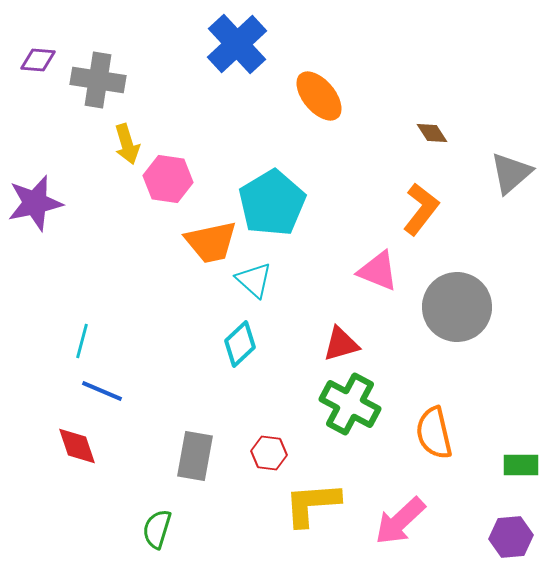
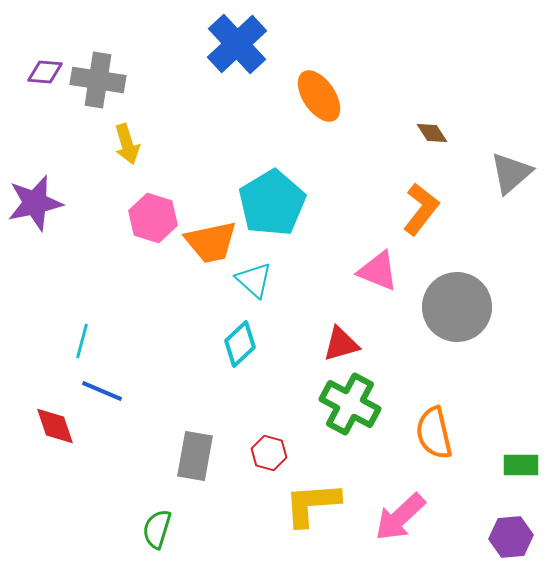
purple diamond: moved 7 px right, 12 px down
orange ellipse: rotated 6 degrees clockwise
pink hexagon: moved 15 px left, 39 px down; rotated 9 degrees clockwise
red diamond: moved 22 px left, 20 px up
red hexagon: rotated 8 degrees clockwise
pink arrow: moved 4 px up
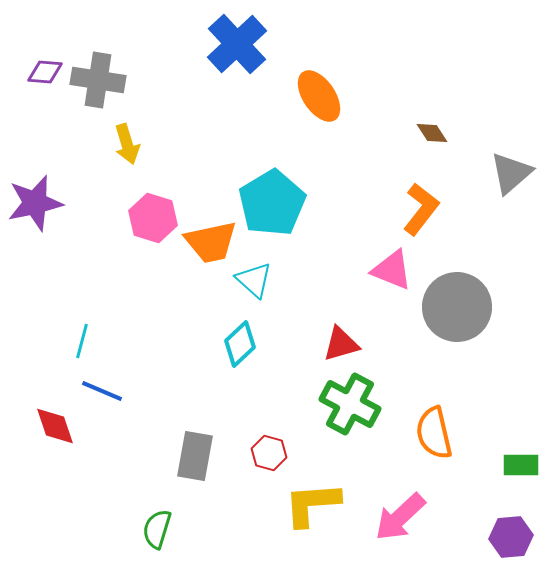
pink triangle: moved 14 px right, 1 px up
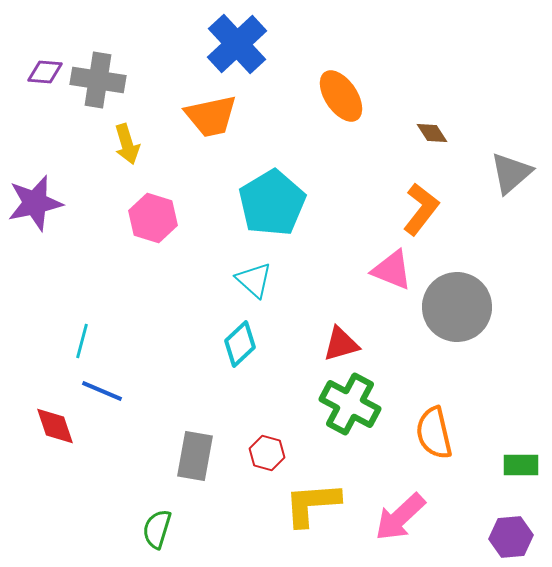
orange ellipse: moved 22 px right
orange trapezoid: moved 126 px up
red hexagon: moved 2 px left
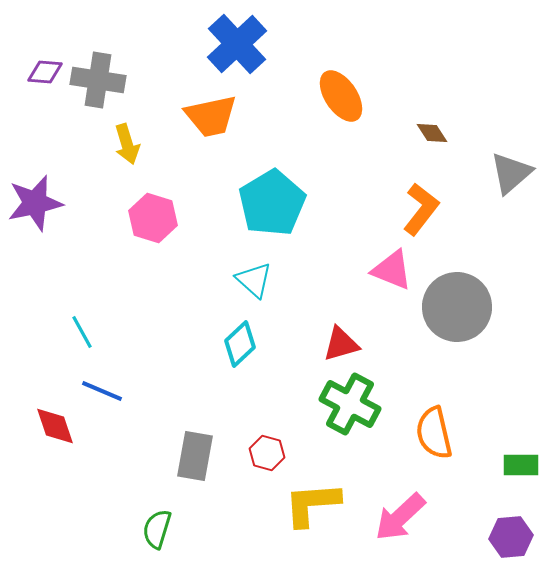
cyan line: moved 9 px up; rotated 44 degrees counterclockwise
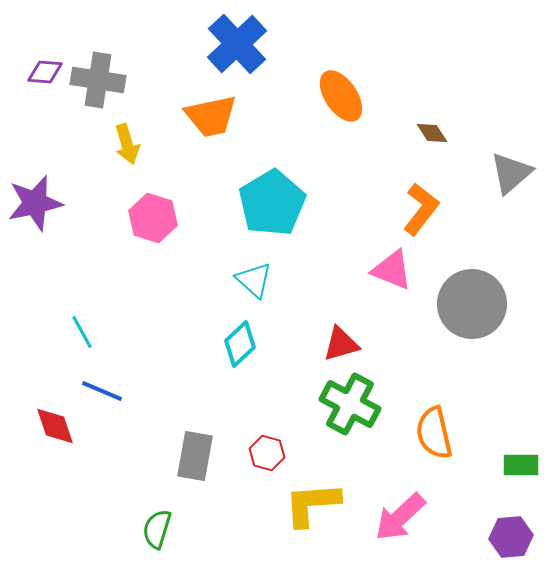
gray circle: moved 15 px right, 3 px up
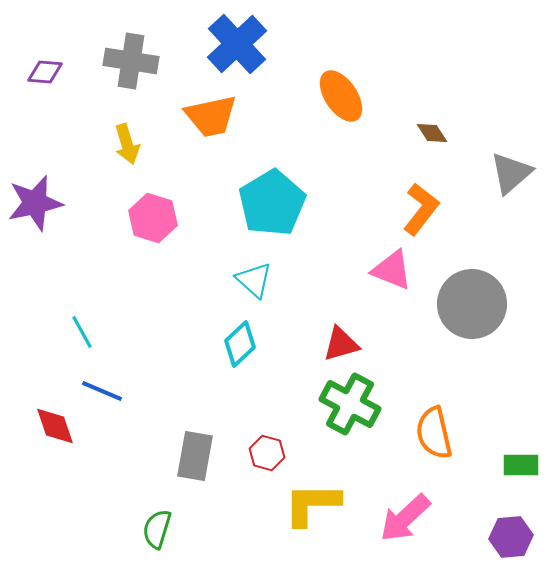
gray cross: moved 33 px right, 19 px up
yellow L-shape: rotated 4 degrees clockwise
pink arrow: moved 5 px right, 1 px down
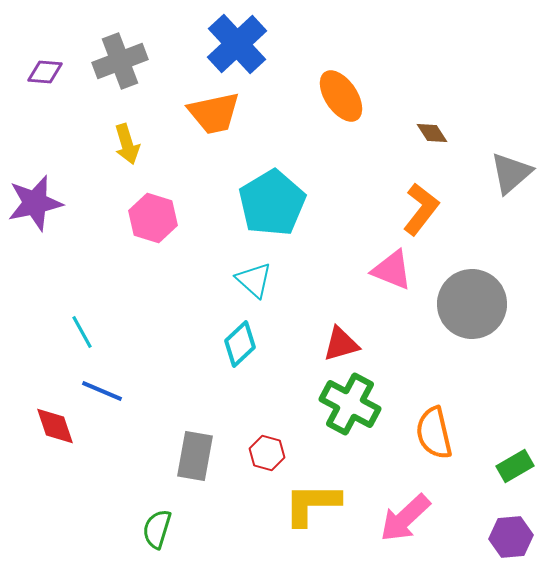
gray cross: moved 11 px left; rotated 30 degrees counterclockwise
orange trapezoid: moved 3 px right, 3 px up
green rectangle: moved 6 px left, 1 px down; rotated 30 degrees counterclockwise
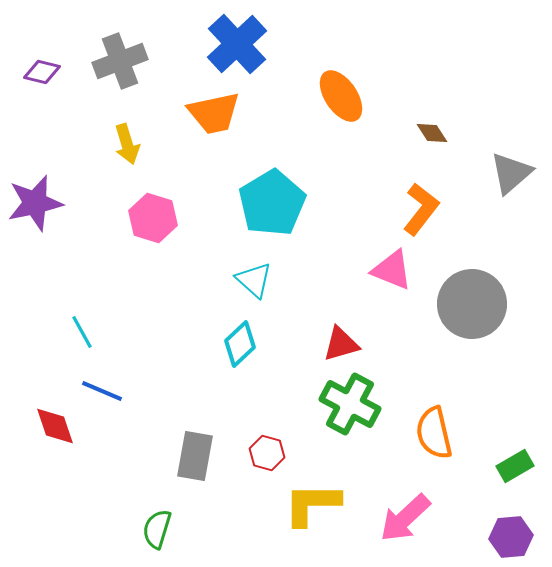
purple diamond: moved 3 px left; rotated 9 degrees clockwise
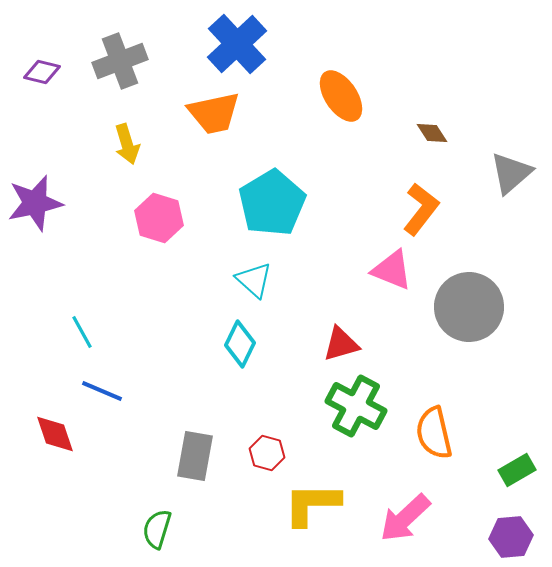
pink hexagon: moved 6 px right
gray circle: moved 3 px left, 3 px down
cyan diamond: rotated 21 degrees counterclockwise
green cross: moved 6 px right, 2 px down
red diamond: moved 8 px down
green rectangle: moved 2 px right, 4 px down
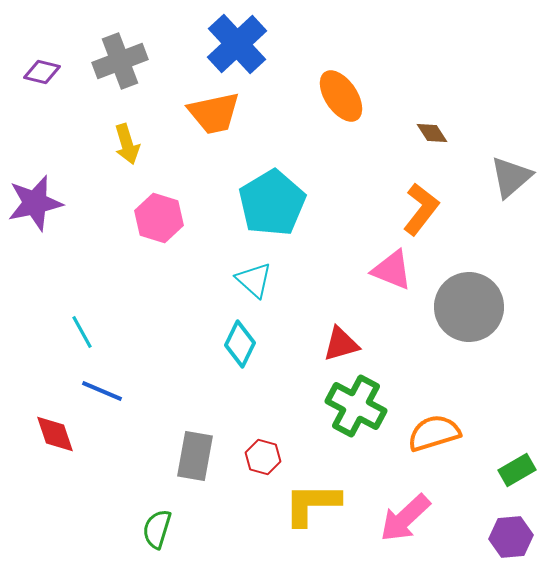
gray triangle: moved 4 px down
orange semicircle: rotated 86 degrees clockwise
red hexagon: moved 4 px left, 4 px down
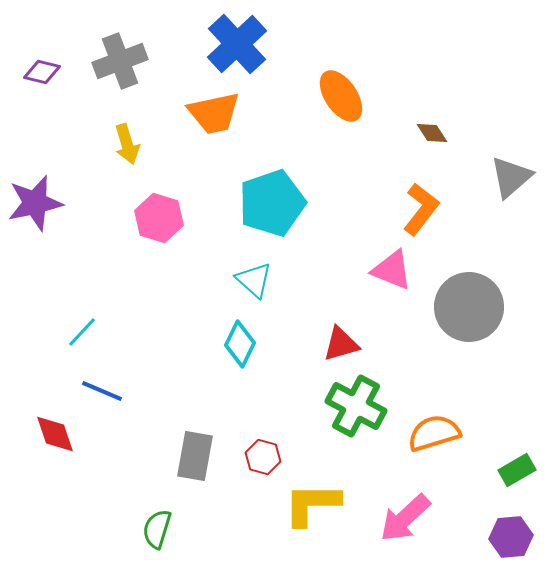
cyan pentagon: rotated 12 degrees clockwise
cyan line: rotated 72 degrees clockwise
